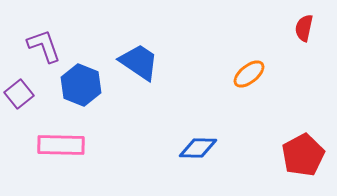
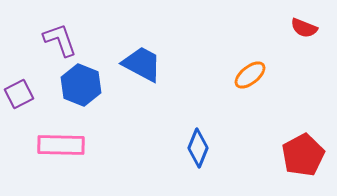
red semicircle: rotated 80 degrees counterclockwise
purple L-shape: moved 16 px right, 6 px up
blue trapezoid: moved 3 px right, 2 px down; rotated 6 degrees counterclockwise
orange ellipse: moved 1 px right, 1 px down
purple square: rotated 12 degrees clockwise
blue diamond: rotated 69 degrees counterclockwise
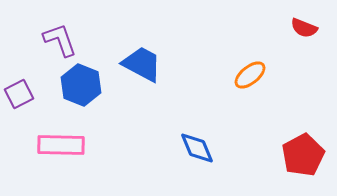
blue diamond: moved 1 px left; rotated 45 degrees counterclockwise
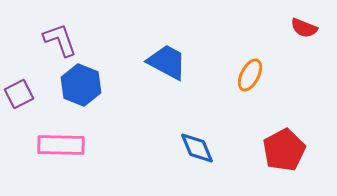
blue trapezoid: moved 25 px right, 2 px up
orange ellipse: rotated 24 degrees counterclockwise
red pentagon: moved 19 px left, 5 px up
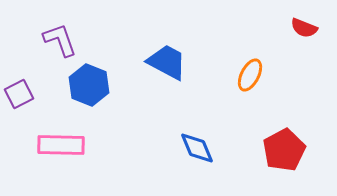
blue hexagon: moved 8 px right
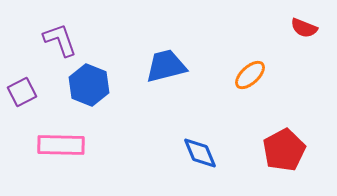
blue trapezoid: moved 1 px left, 4 px down; rotated 42 degrees counterclockwise
orange ellipse: rotated 20 degrees clockwise
purple square: moved 3 px right, 2 px up
blue diamond: moved 3 px right, 5 px down
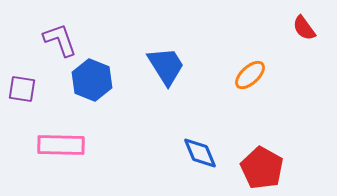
red semicircle: rotated 32 degrees clockwise
blue trapezoid: rotated 72 degrees clockwise
blue hexagon: moved 3 px right, 5 px up
purple square: moved 3 px up; rotated 36 degrees clockwise
red pentagon: moved 22 px left, 18 px down; rotated 15 degrees counterclockwise
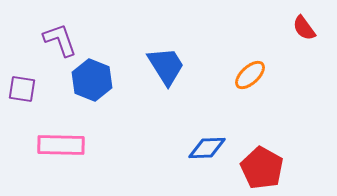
blue diamond: moved 7 px right, 5 px up; rotated 69 degrees counterclockwise
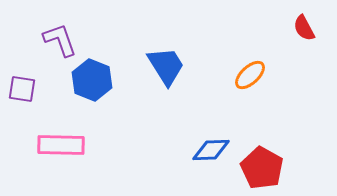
red semicircle: rotated 8 degrees clockwise
blue diamond: moved 4 px right, 2 px down
